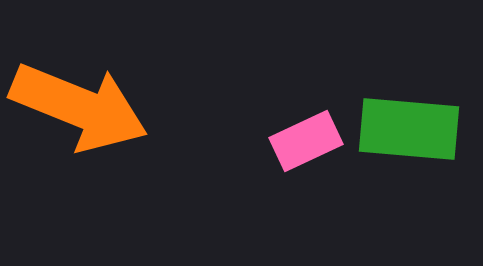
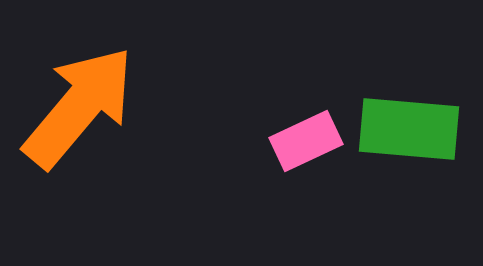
orange arrow: rotated 72 degrees counterclockwise
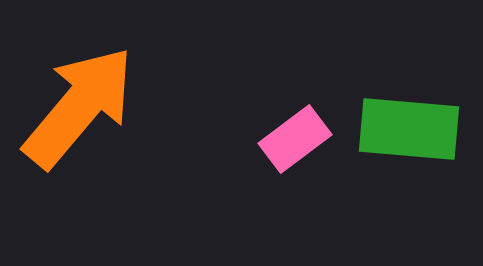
pink rectangle: moved 11 px left, 2 px up; rotated 12 degrees counterclockwise
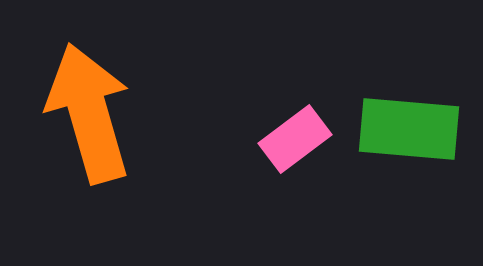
orange arrow: moved 10 px right, 6 px down; rotated 56 degrees counterclockwise
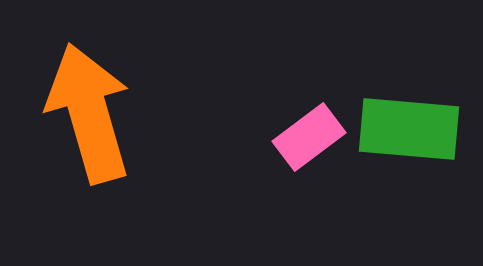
pink rectangle: moved 14 px right, 2 px up
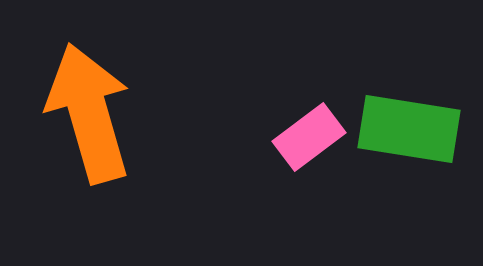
green rectangle: rotated 4 degrees clockwise
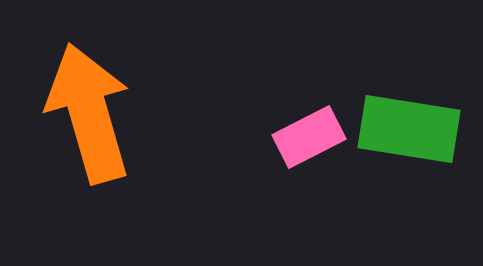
pink rectangle: rotated 10 degrees clockwise
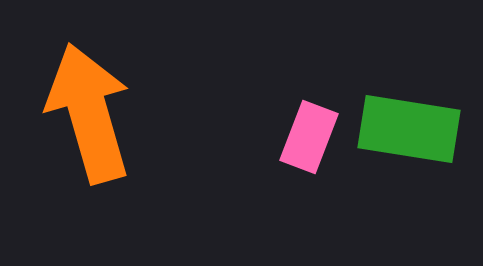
pink rectangle: rotated 42 degrees counterclockwise
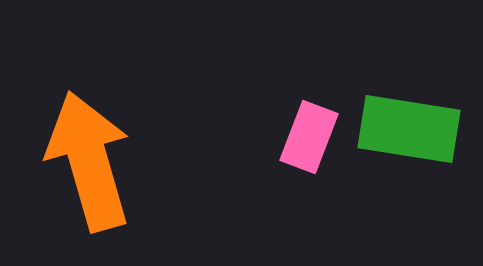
orange arrow: moved 48 px down
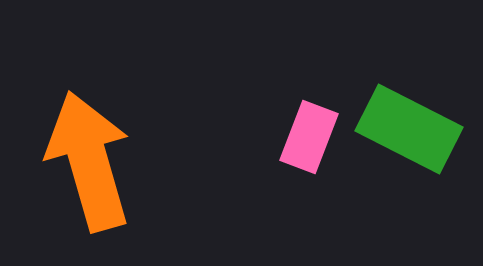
green rectangle: rotated 18 degrees clockwise
